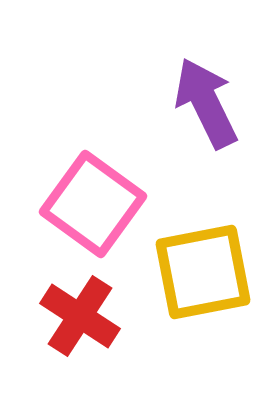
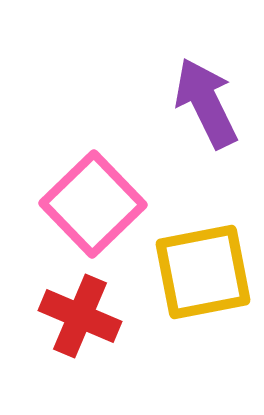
pink square: rotated 10 degrees clockwise
red cross: rotated 10 degrees counterclockwise
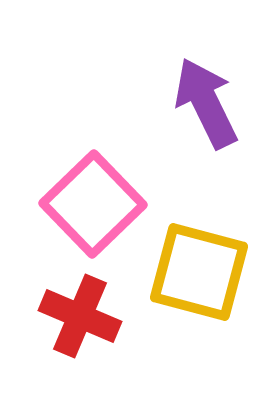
yellow square: moved 4 px left; rotated 26 degrees clockwise
